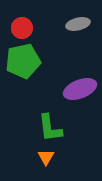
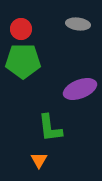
gray ellipse: rotated 20 degrees clockwise
red circle: moved 1 px left, 1 px down
green pentagon: rotated 12 degrees clockwise
orange triangle: moved 7 px left, 3 px down
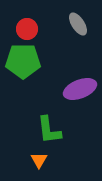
gray ellipse: rotated 50 degrees clockwise
red circle: moved 6 px right
green L-shape: moved 1 px left, 2 px down
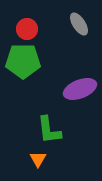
gray ellipse: moved 1 px right
orange triangle: moved 1 px left, 1 px up
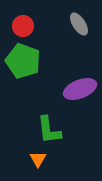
red circle: moved 4 px left, 3 px up
green pentagon: rotated 20 degrees clockwise
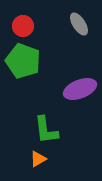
green L-shape: moved 3 px left
orange triangle: rotated 30 degrees clockwise
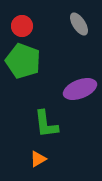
red circle: moved 1 px left
green L-shape: moved 6 px up
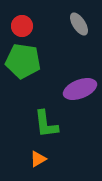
green pentagon: rotated 12 degrees counterclockwise
